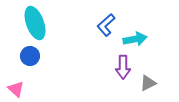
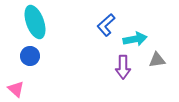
cyan ellipse: moved 1 px up
gray triangle: moved 9 px right, 23 px up; rotated 18 degrees clockwise
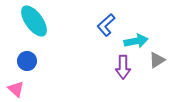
cyan ellipse: moved 1 px left, 1 px up; rotated 16 degrees counterclockwise
cyan arrow: moved 1 px right, 2 px down
blue circle: moved 3 px left, 5 px down
gray triangle: rotated 24 degrees counterclockwise
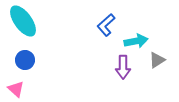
cyan ellipse: moved 11 px left
blue circle: moved 2 px left, 1 px up
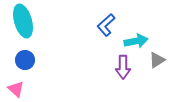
cyan ellipse: rotated 20 degrees clockwise
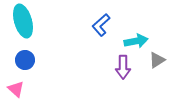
blue L-shape: moved 5 px left
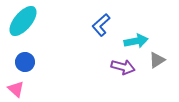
cyan ellipse: rotated 56 degrees clockwise
blue circle: moved 2 px down
purple arrow: rotated 75 degrees counterclockwise
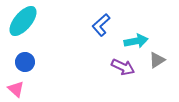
purple arrow: rotated 10 degrees clockwise
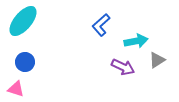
pink triangle: rotated 24 degrees counterclockwise
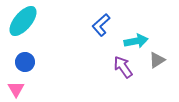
purple arrow: rotated 150 degrees counterclockwise
pink triangle: rotated 42 degrees clockwise
